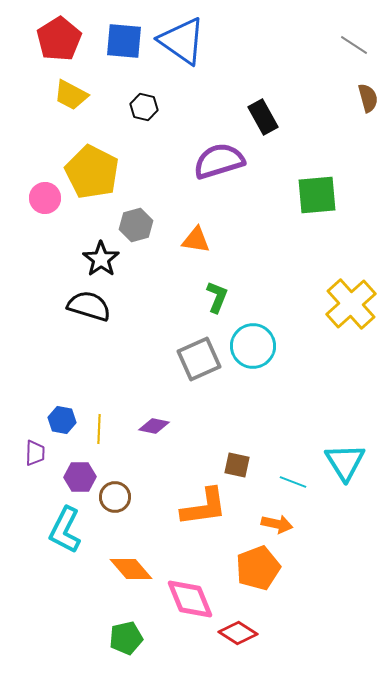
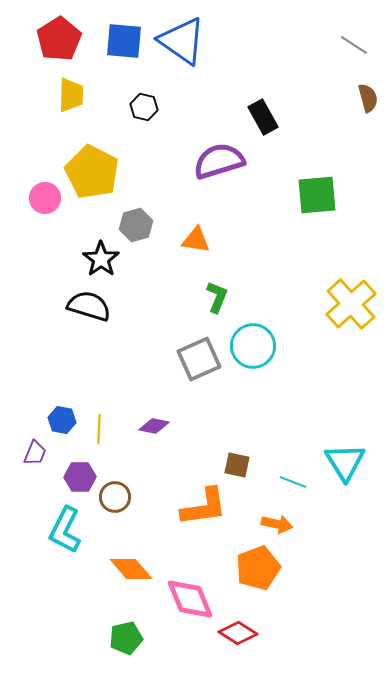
yellow trapezoid: rotated 117 degrees counterclockwise
purple trapezoid: rotated 20 degrees clockwise
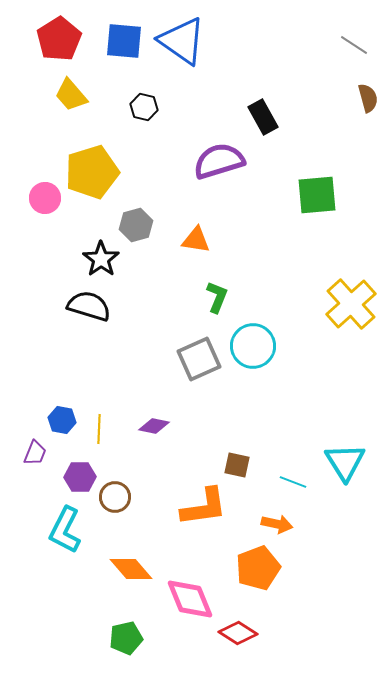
yellow trapezoid: rotated 138 degrees clockwise
yellow pentagon: rotated 28 degrees clockwise
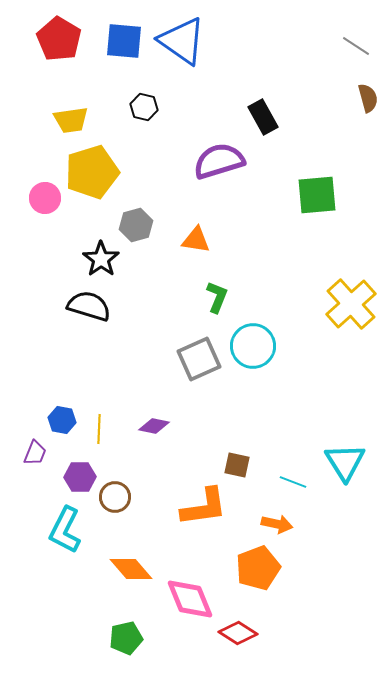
red pentagon: rotated 9 degrees counterclockwise
gray line: moved 2 px right, 1 px down
yellow trapezoid: moved 25 px down; rotated 57 degrees counterclockwise
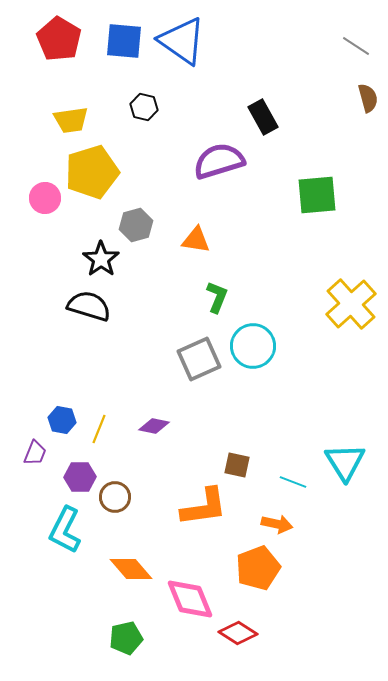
yellow line: rotated 20 degrees clockwise
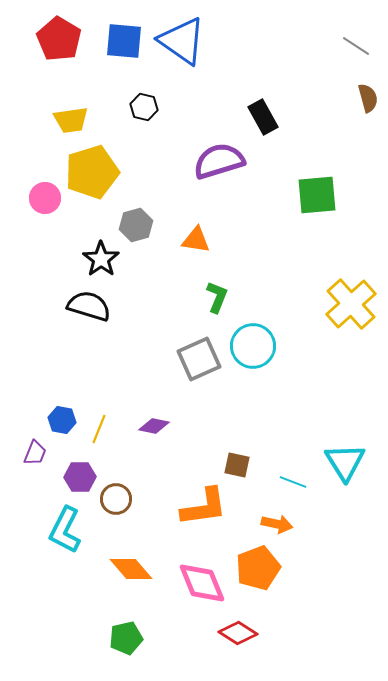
brown circle: moved 1 px right, 2 px down
pink diamond: moved 12 px right, 16 px up
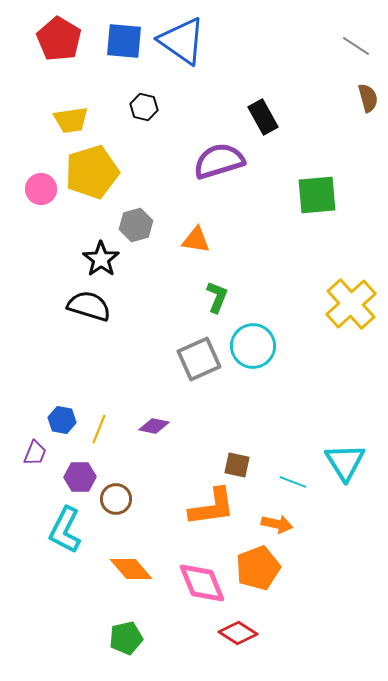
pink circle: moved 4 px left, 9 px up
orange L-shape: moved 8 px right
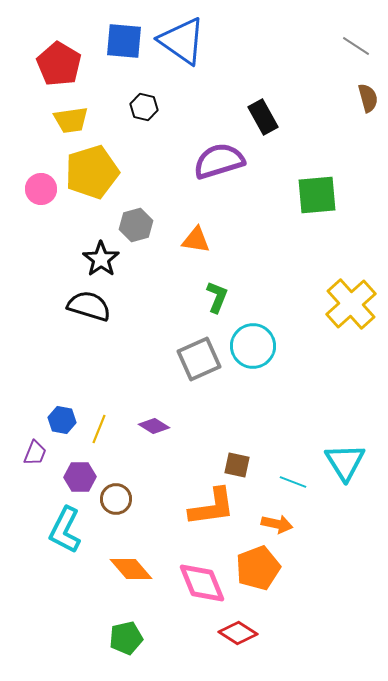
red pentagon: moved 25 px down
purple diamond: rotated 20 degrees clockwise
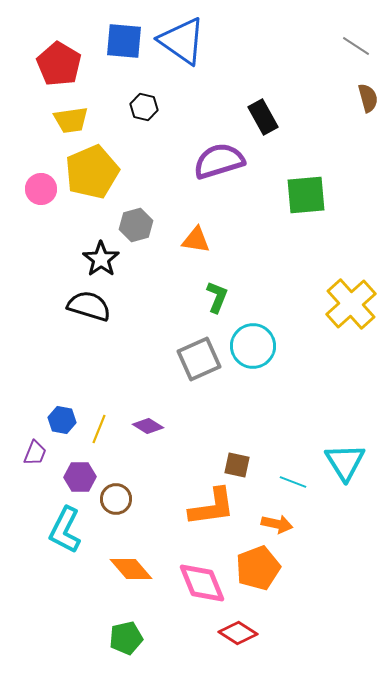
yellow pentagon: rotated 6 degrees counterclockwise
green square: moved 11 px left
purple diamond: moved 6 px left
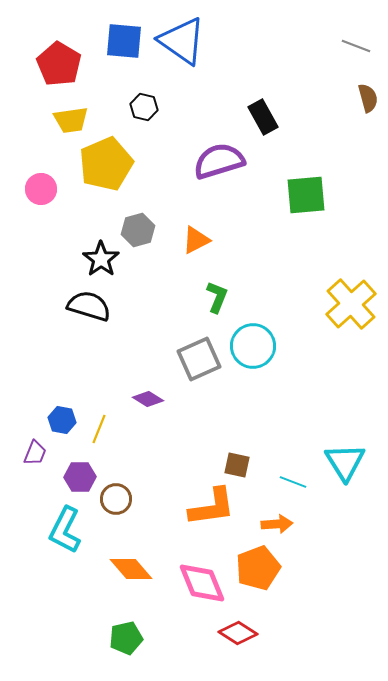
gray line: rotated 12 degrees counterclockwise
yellow pentagon: moved 14 px right, 8 px up
gray hexagon: moved 2 px right, 5 px down
orange triangle: rotated 36 degrees counterclockwise
purple diamond: moved 27 px up
orange arrow: rotated 16 degrees counterclockwise
